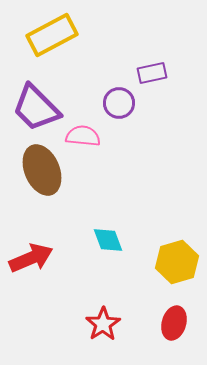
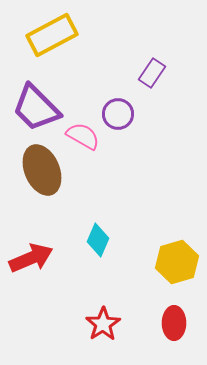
purple rectangle: rotated 44 degrees counterclockwise
purple circle: moved 1 px left, 11 px down
pink semicircle: rotated 24 degrees clockwise
cyan diamond: moved 10 px left; rotated 44 degrees clockwise
red ellipse: rotated 16 degrees counterclockwise
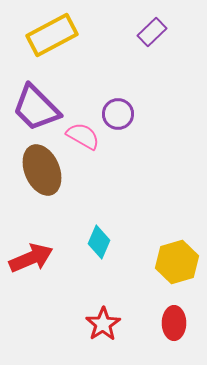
purple rectangle: moved 41 px up; rotated 12 degrees clockwise
cyan diamond: moved 1 px right, 2 px down
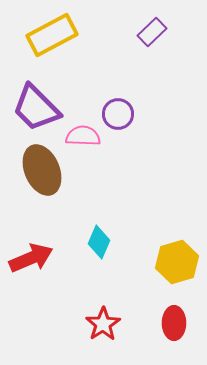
pink semicircle: rotated 28 degrees counterclockwise
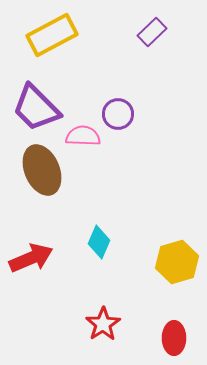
red ellipse: moved 15 px down
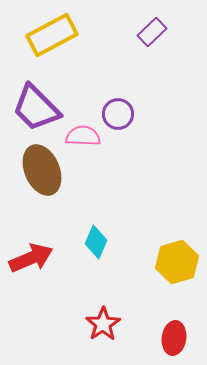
cyan diamond: moved 3 px left
red ellipse: rotated 8 degrees clockwise
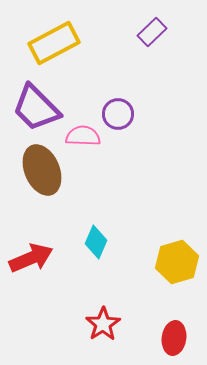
yellow rectangle: moved 2 px right, 8 px down
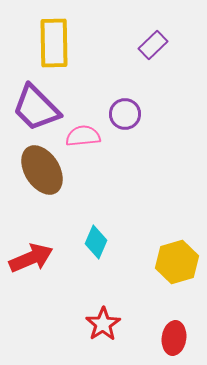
purple rectangle: moved 1 px right, 13 px down
yellow rectangle: rotated 63 degrees counterclockwise
purple circle: moved 7 px right
pink semicircle: rotated 8 degrees counterclockwise
brown ellipse: rotated 9 degrees counterclockwise
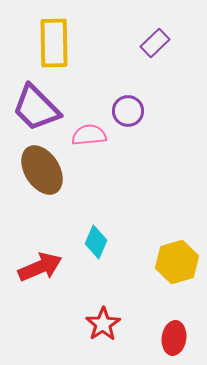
purple rectangle: moved 2 px right, 2 px up
purple circle: moved 3 px right, 3 px up
pink semicircle: moved 6 px right, 1 px up
red arrow: moved 9 px right, 9 px down
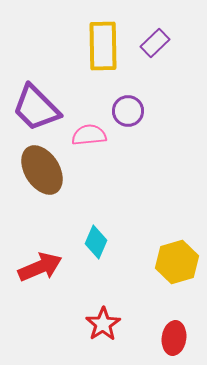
yellow rectangle: moved 49 px right, 3 px down
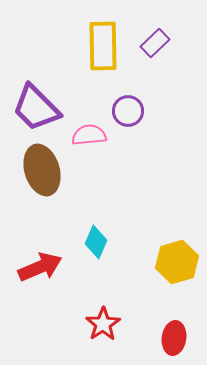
brown ellipse: rotated 15 degrees clockwise
